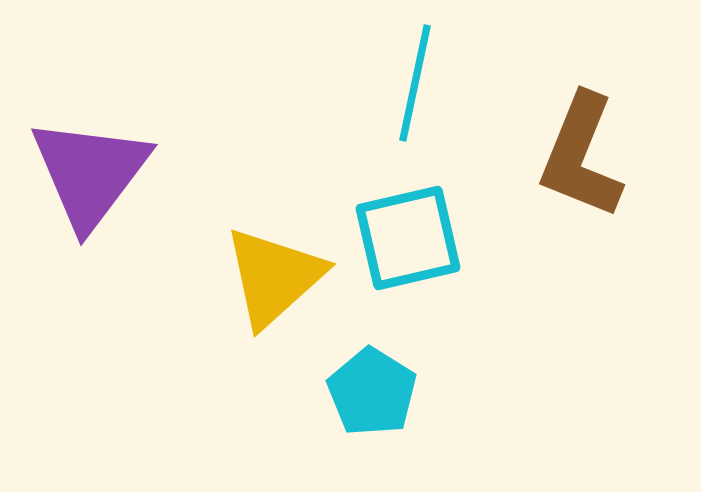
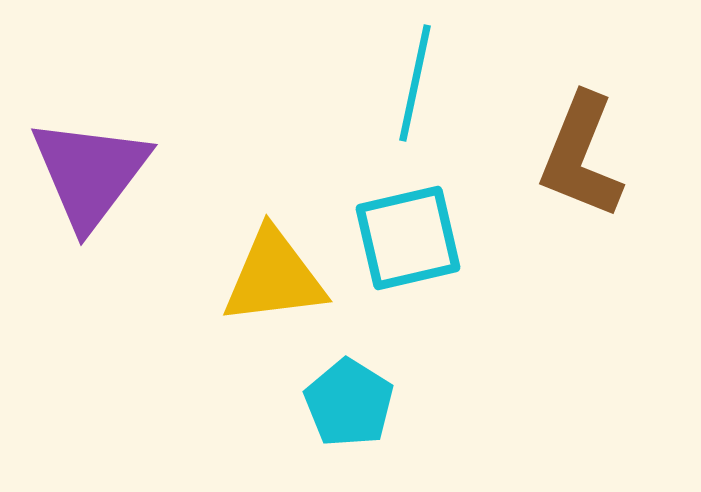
yellow triangle: rotated 35 degrees clockwise
cyan pentagon: moved 23 px left, 11 px down
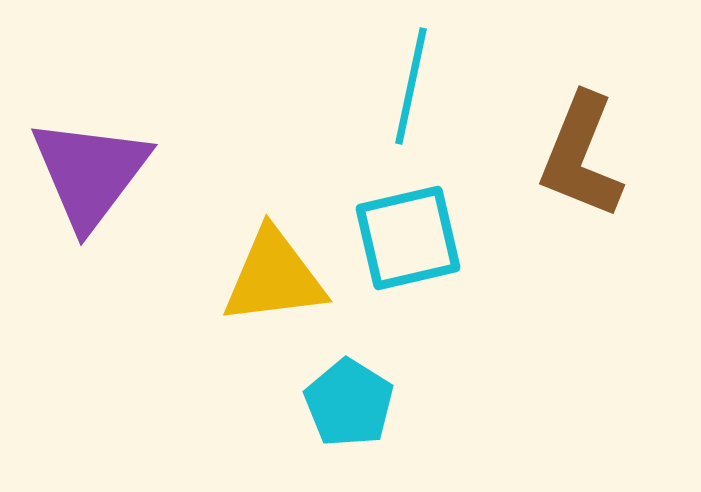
cyan line: moved 4 px left, 3 px down
